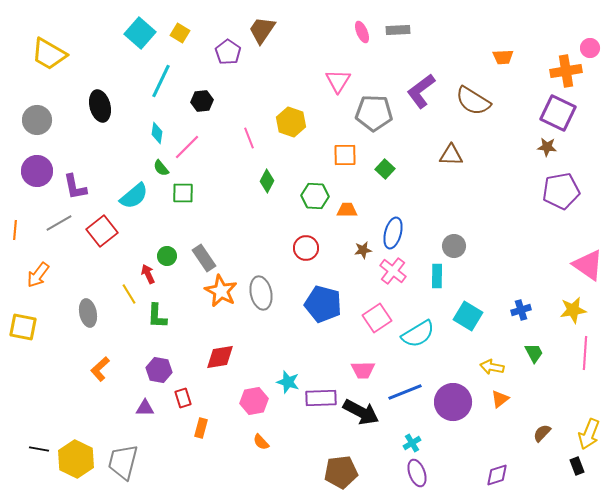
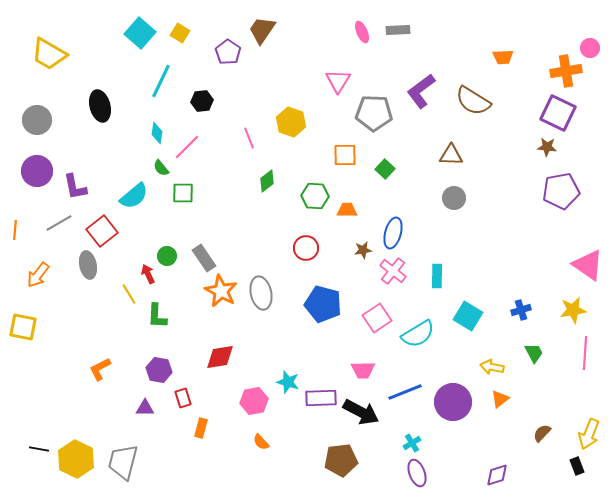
green diamond at (267, 181): rotated 25 degrees clockwise
gray circle at (454, 246): moved 48 px up
gray ellipse at (88, 313): moved 48 px up
orange L-shape at (100, 369): rotated 15 degrees clockwise
brown pentagon at (341, 472): moved 12 px up
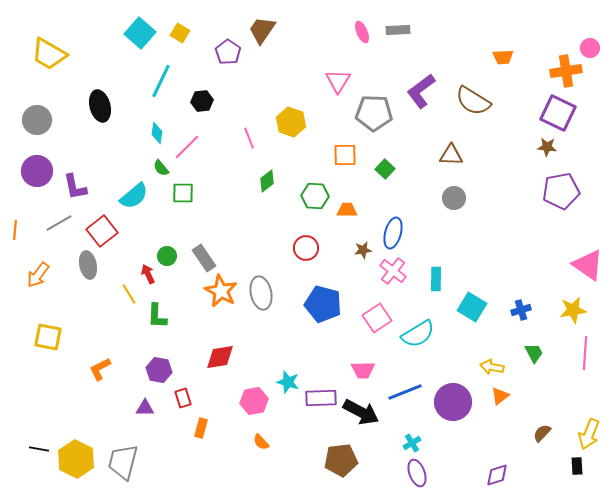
cyan rectangle at (437, 276): moved 1 px left, 3 px down
cyan square at (468, 316): moved 4 px right, 9 px up
yellow square at (23, 327): moved 25 px right, 10 px down
orange triangle at (500, 399): moved 3 px up
black rectangle at (577, 466): rotated 18 degrees clockwise
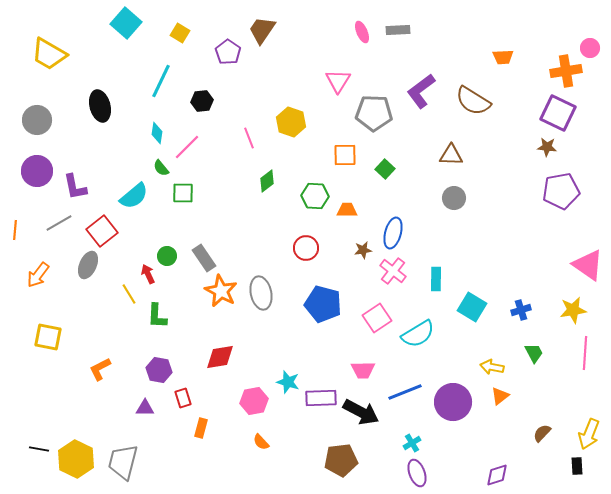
cyan square at (140, 33): moved 14 px left, 10 px up
gray ellipse at (88, 265): rotated 36 degrees clockwise
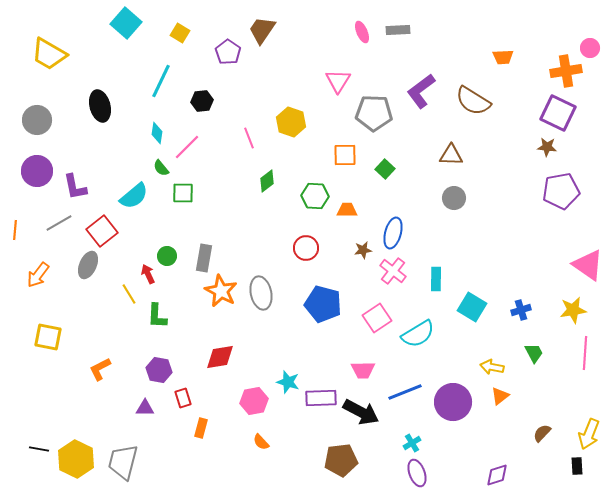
gray rectangle at (204, 258): rotated 44 degrees clockwise
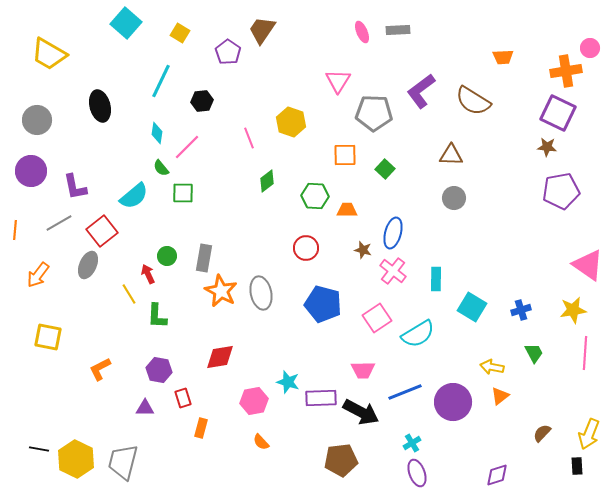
purple circle at (37, 171): moved 6 px left
brown star at (363, 250): rotated 24 degrees clockwise
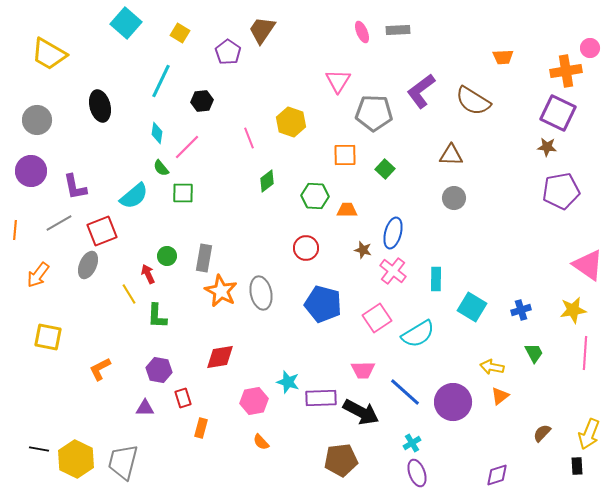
red square at (102, 231): rotated 16 degrees clockwise
blue line at (405, 392): rotated 64 degrees clockwise
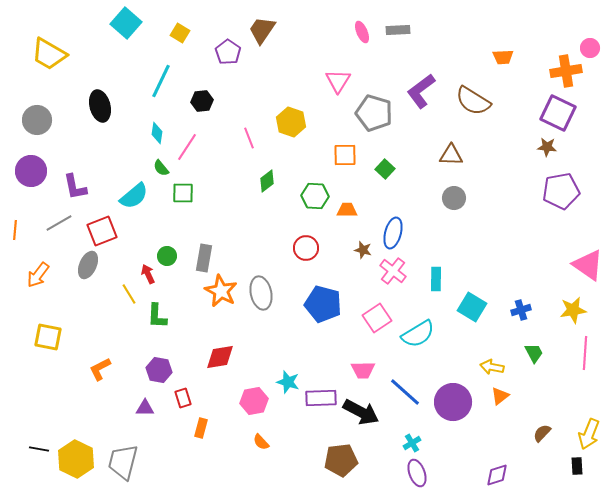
gray pentagon at (374, 113): rotated 15 degrees clockwise
pink line at (187, 147): rotated 12 degrees counterclockwise
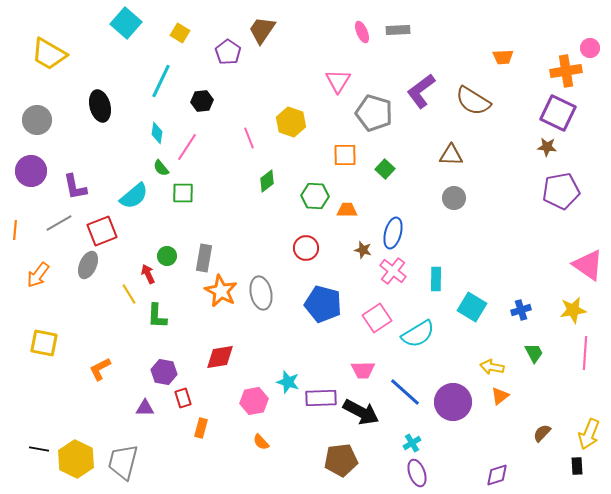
yellow square at (48, 337): moved 4 px left, 6 px down
purple hexagon at (159, 370): moved 5 px right, 2 px down
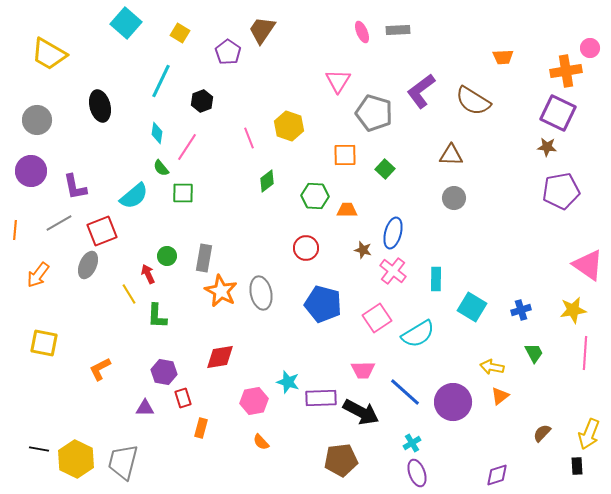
black hexagon at (202, 101): rotated 15 degrees counterclockwise
yellow hexagon at (291, 122): moved 2 px left, 4 px down
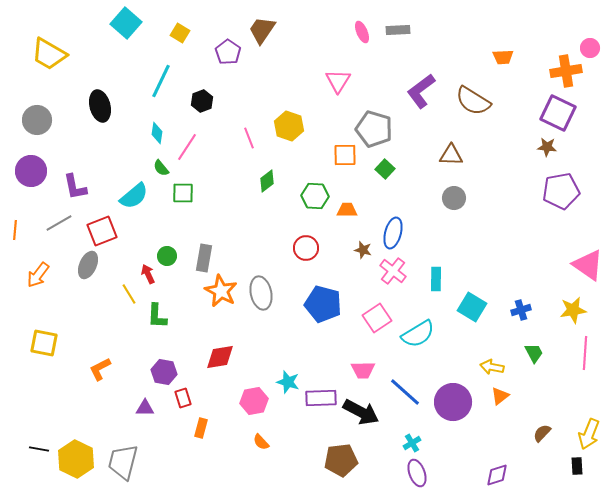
gray pentagon at (374, 113): moved 16 px down
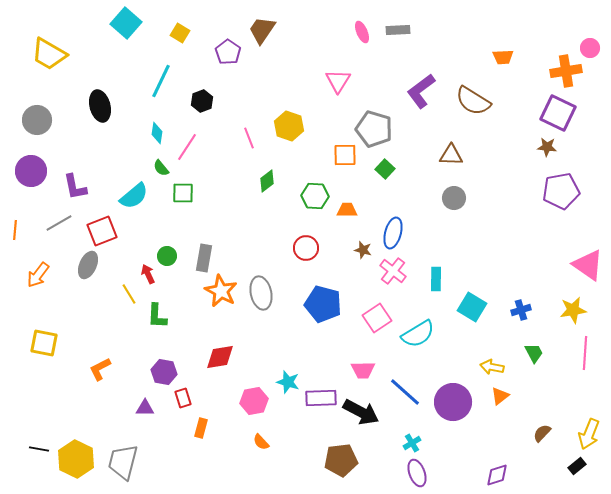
black rectangle at (577, 466): rotated 54 degrees clockwise
